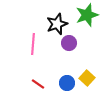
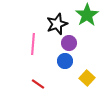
green star: rotated 15 degrees counterclockwise
blue circle: moved 2 px left, 22 px up
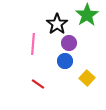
black star: rotated 15 degrees counterclockwise
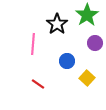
purple circle: moved 26 px right
blue circle: moved 2 px right
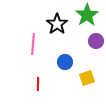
purple circle: moved 1 px right, 2 px up
blue circle: moved 2 px left, 1 px down
yellow square: rotated 28 degrees clockwise
red line: rotated 56 degrees clockwise
